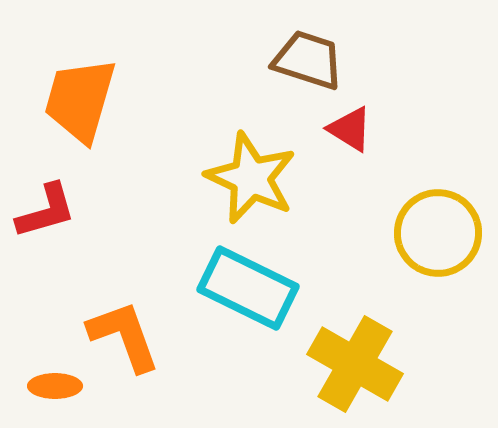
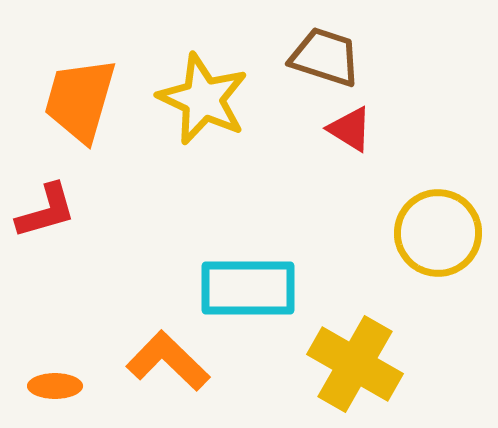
brown trapezoid: moved 17 px right, 3 px up
yellow star: moved 48 px left, 79 px up
cyan rectangle: rotated 26 degrees counterclockwise
orange L-shape: moved 44 px right, 25 px down; rotated 26 degrees counterclockwise
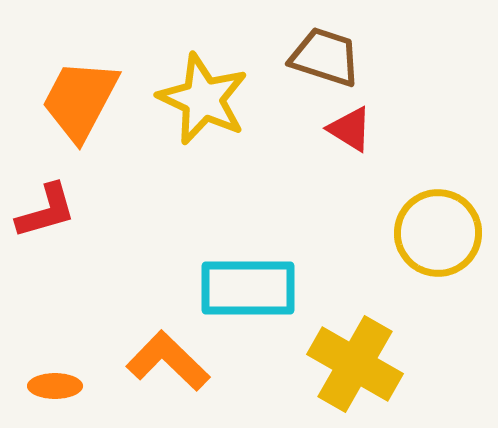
orange trapezoid: rotated 12 degrees clockwise
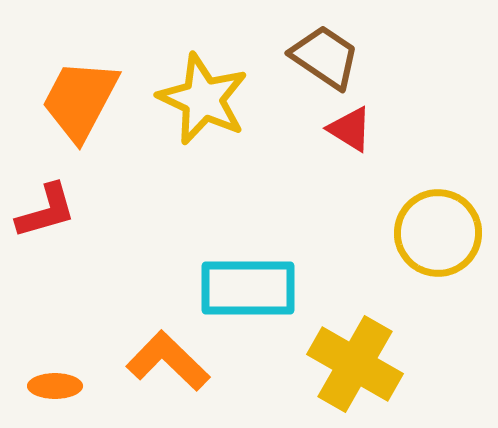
brown trapezoid: rotated 16 degrees clockwise
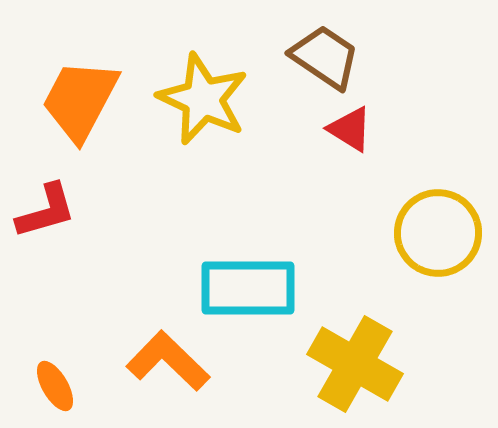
orange ellipse: rotated 60 degrees clockwise
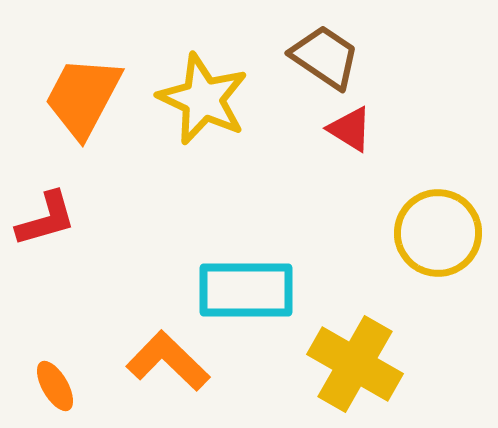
orange trapezoid: moved 3 px right, 3 px up
red L-shape: moved 8 px down
cyan rectangle: moved 2 px left, 2 px down
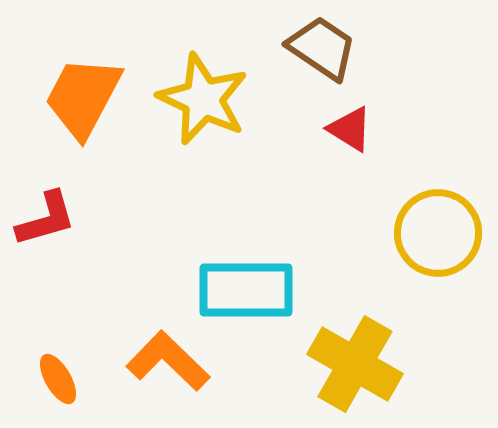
brown trapezoid: moved 3 px left, 9 px up
orange ellipse: moved 3 px right, 7 px up
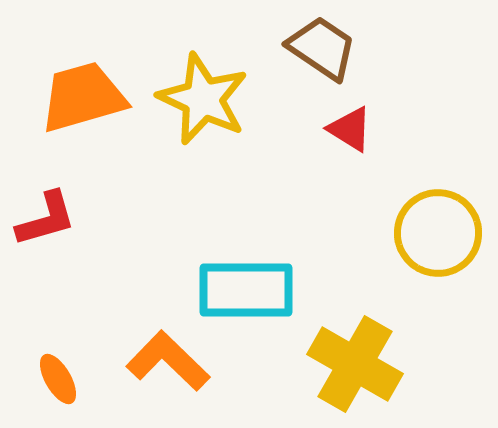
orange trapezoid: rotated 46 degrees clockwise
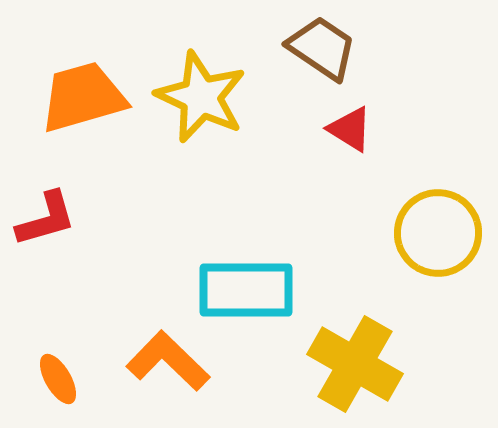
yellow star: moved 2 px left, 2 px up
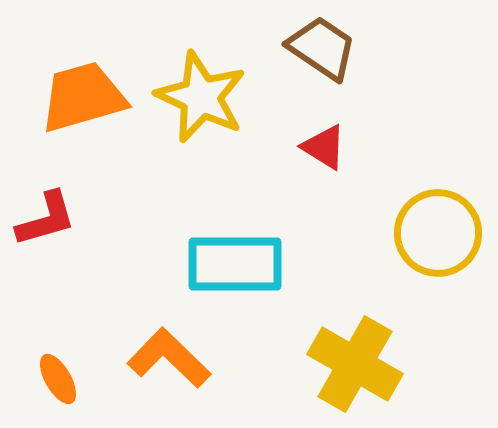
red triangle: moved 26 px left, 18 px down
cyan rectangle: moved 11 px left, 26 px up
orange L-shape: moved 1 px right, 3 px up
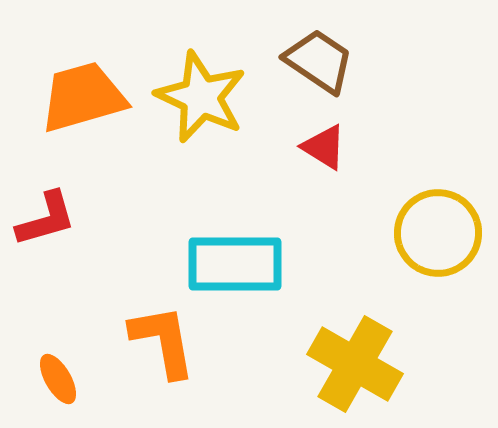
brown trapezoid: moved 3 px left, 13 px down
orange L-shape: moved 6 px left, 17 px up; rotated 36 degrees clockwise
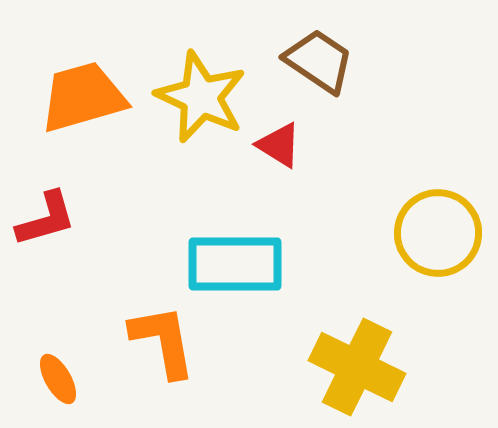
red triangle: moved 45 px left, 2 px up
yellow cross: moved 2 px right, 3 px down; rotated 4 degrees counterclockwise
